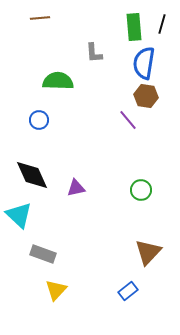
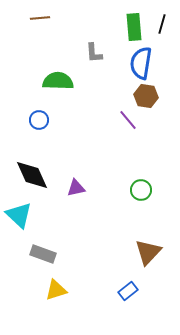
blue semicircle: moved 3 px left
yellow triangle: rotated 30 degrees clockwise
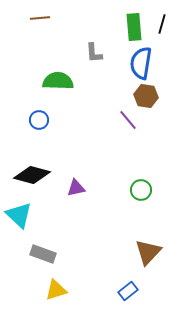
black diamond: rotated 51 degrees counterclockwise
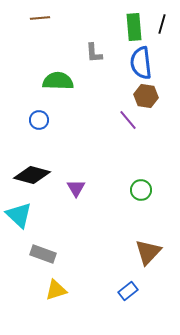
blue semicircle: rotated 16 degrees counterclockwise
purple triangle: rotated 48 degrees counterclockwise
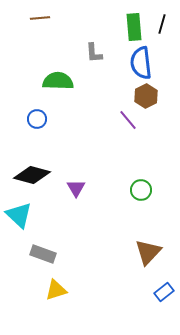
brown hexagon: rotated 25 degrees clockwise
blue circle: moved 2 px left, 1 px up
blue rectangle: moved 36 px right, 1 px down
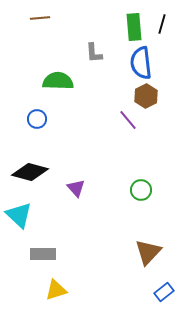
black diamond: moved 2 px left, 3 px up
purple triangle: rotated 12 degrees counterclockwise
gray rectangle: rotated 20 degrees counterclockwise
